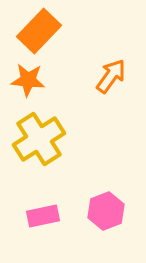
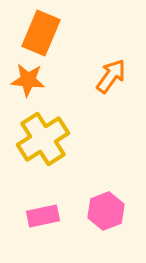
orange rectangle: moved 2 px right, 2 px down; rotated 21 degrees counterclockwise
yellow cross: moved 4 px right
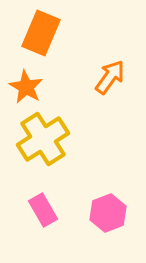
orange arrow: moved 1 px left, 1 px down
orange star: moved 2 px left, 7 px down; rotated 24 degrees clockwise
pink hexagon: moved 2 px right, 2 px down
pink rectangle: moved 6 px up; rotated 72 degrees clockwise
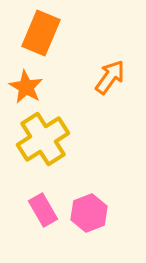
pink hexagon: moved 19 px left
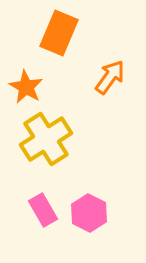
orange rectangle: moved 18 px right
yellow cross: moved 3 px right
pink hexagon: rotated 12 degrees counterclockwise
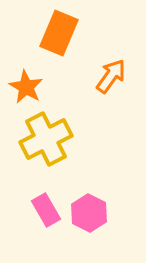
orange arrow: moved 1 px right, 1 px up
yellow cross: rotated 6 degrees clockwise
pink rectangle: moved 3 px right
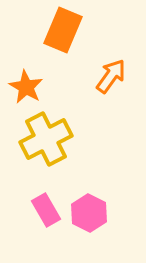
orange rectangle: moved 4 px right, 3 px up
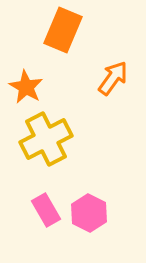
orange arrow: moved 2 px right, 2 px down
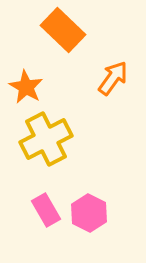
orange rectangle: rotated 69 degrees counterclockwise
